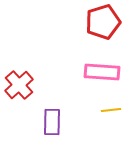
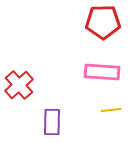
red pentagon: rotated 16 degrees clockwise
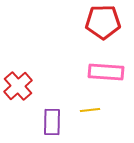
pink rectangle: moved 4 px right
red cross: moved 1 px left, 1 px down
yellow line: moved 21 px left
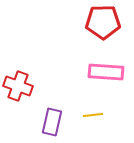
red cross: rotated 28 degrees counterclockwise
yellow line: moved 3 px right, 5 px down
purple rectangle: rotated 12 degrees clockwise
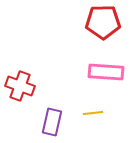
red cross: moved 2 px right
yellow line: moved 2 px up
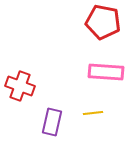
red pentagon: rotated 12 degrees clockwise
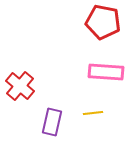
red cross: rotated 20 degrees clockwise
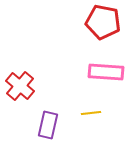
yellow line: moved 2 px left
purple rectangle: moved 4 px left, 3 px down
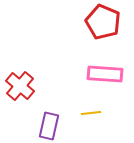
red pentagon: rotated 12 degrees clockwise
pink rectangle: moved 1 px left, 2 px down
purple rectangle: moved 1 px right, 1 px down
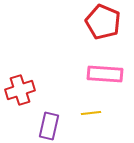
red cross: moved 4 px down; rotated 32 degrees clockwise
